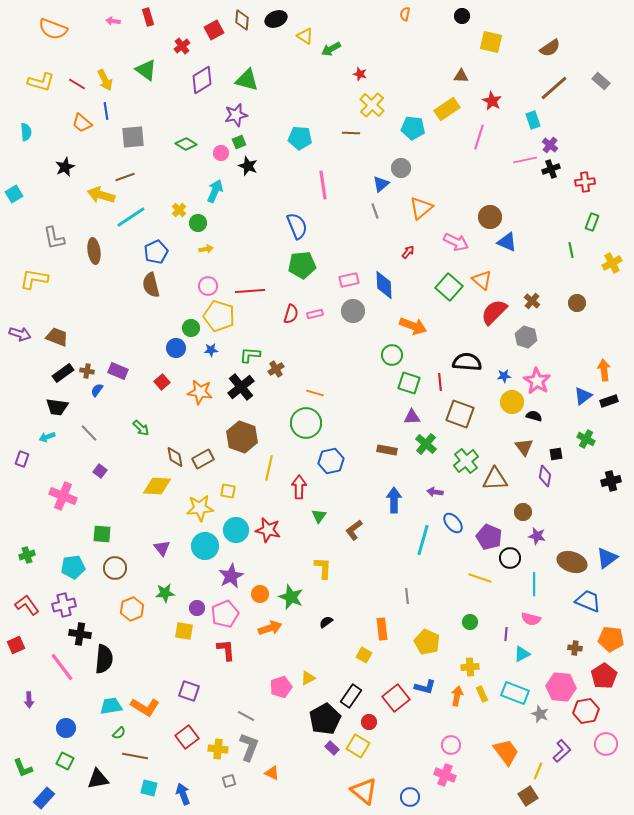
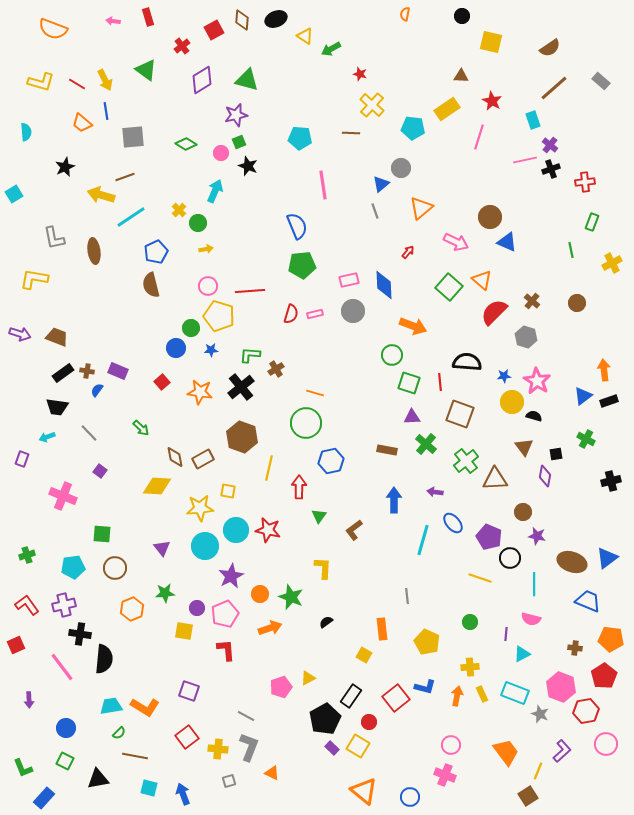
pink hexagon at (561, 687): rotated 16 degrees clockwise
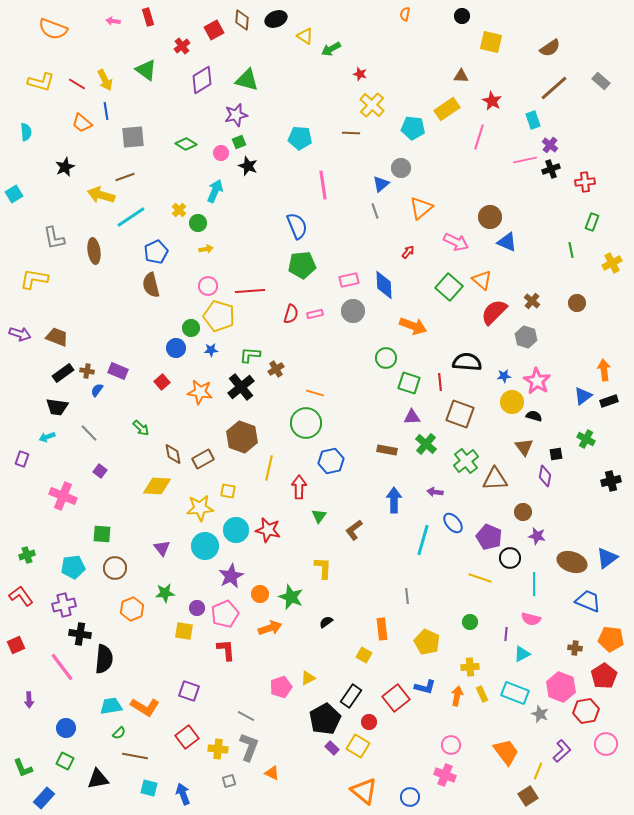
green circle at (392, 355): moved 6 px left, 3 px down
brown diamond at (175, 457): moved 2 px left, 3 px up
red L-shape at (27, 605): moved 6 px left, 9 px up
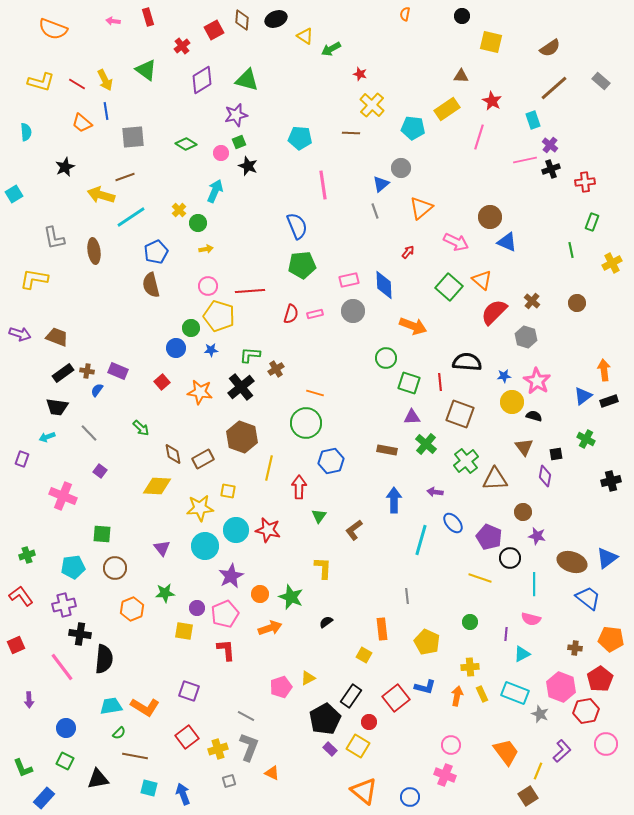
cyan line at (423, 540): moved 2 px left
blue trapezoid at (588, 601): moved 3 px up; rotated 16 degrees clockwise
red pentagon at (604, 676): moved 4 px left, 3 px down
purple rectangle at (332, 748): moved 2 px left, 1 px down
yellow cross at (218, 749): rotated 24 degrees counterclockwise
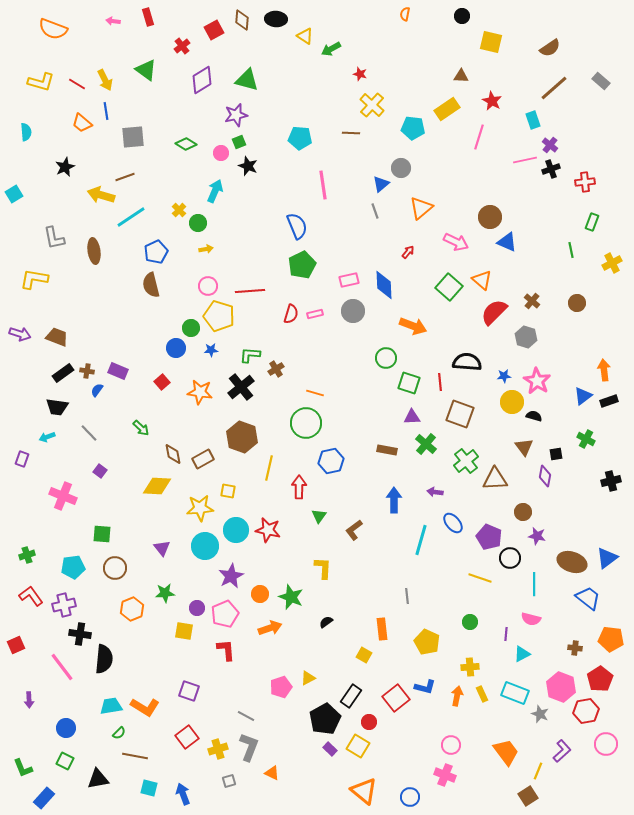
black ellipse at (276, 19): rotated 25 degrees clockwise
green pentagon at (302, 265): rotated 20 degrees counterclockwise
red L-shape at (21, 596): moved 10 px right
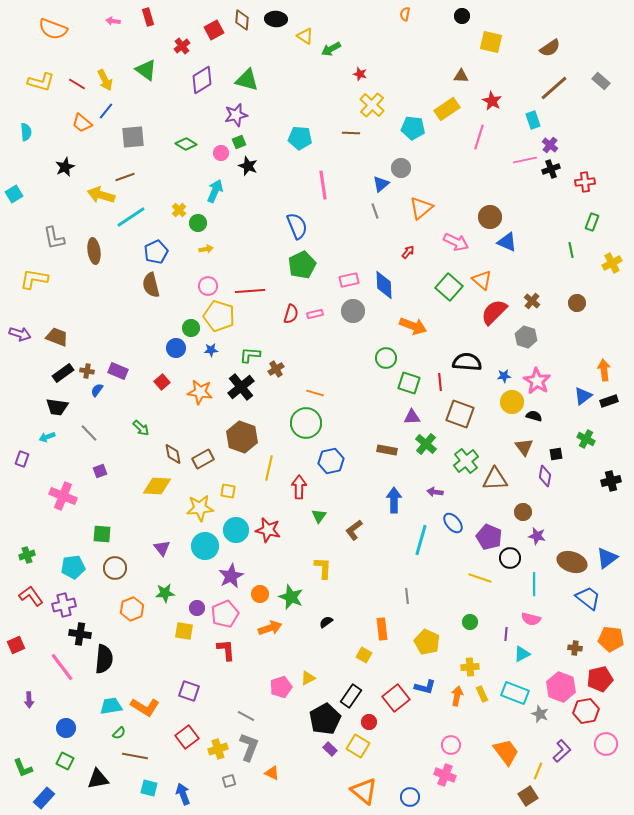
blue line at (106, 111): rotated 48 degrees clockwise
purple square at (100, 471): rotated 32 degrees clockwise
red pentagon at (600, 679): rotated 20 degrees clockwise
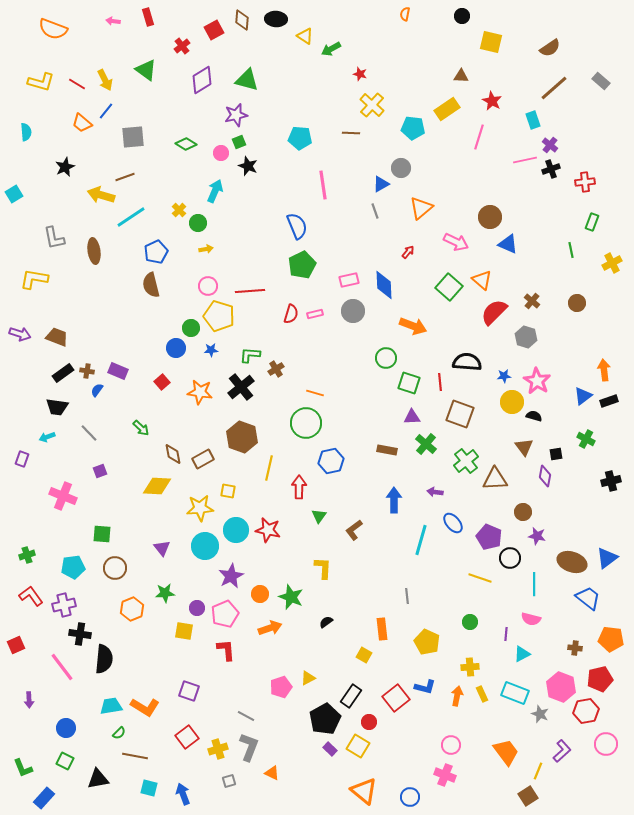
blue triangle at (381, 184): rotated 12 degrees clockwise
blue triangle at (507, 242): moved 1 px right, 2 px down
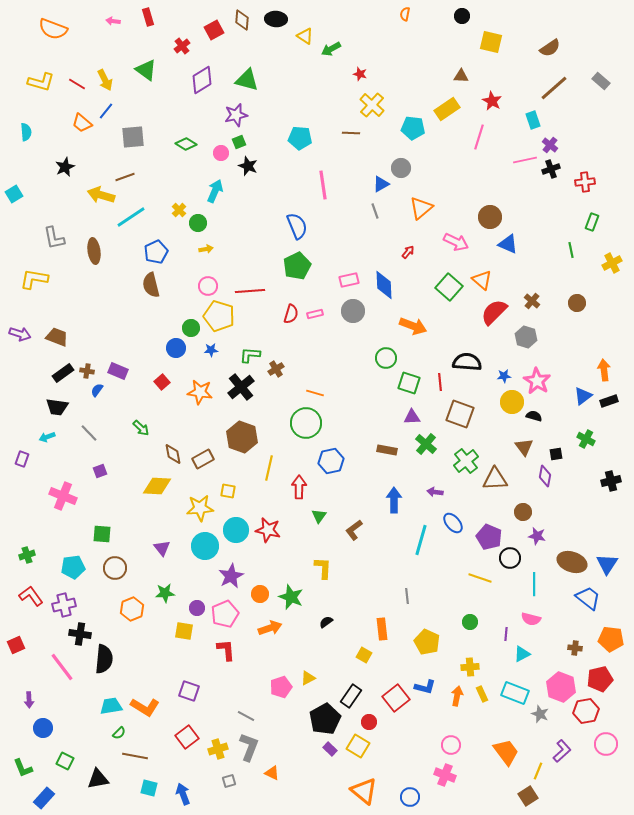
green pentagon at (302, 265): moved 5 px left, 1 px down
blue triangle at (607, 558): moved 6 px down; rotated 20 degrees counterclockwise
blue circle at (66, 728): moved 23 px left
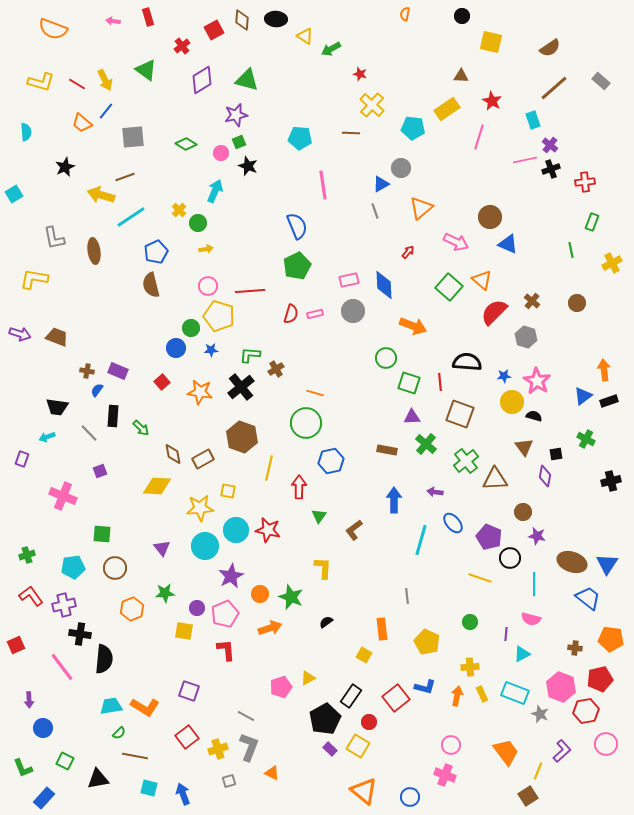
black rectangle at (63, 373): moved 50 px right, 43 px down; rotated 50 degrees counterclockwise
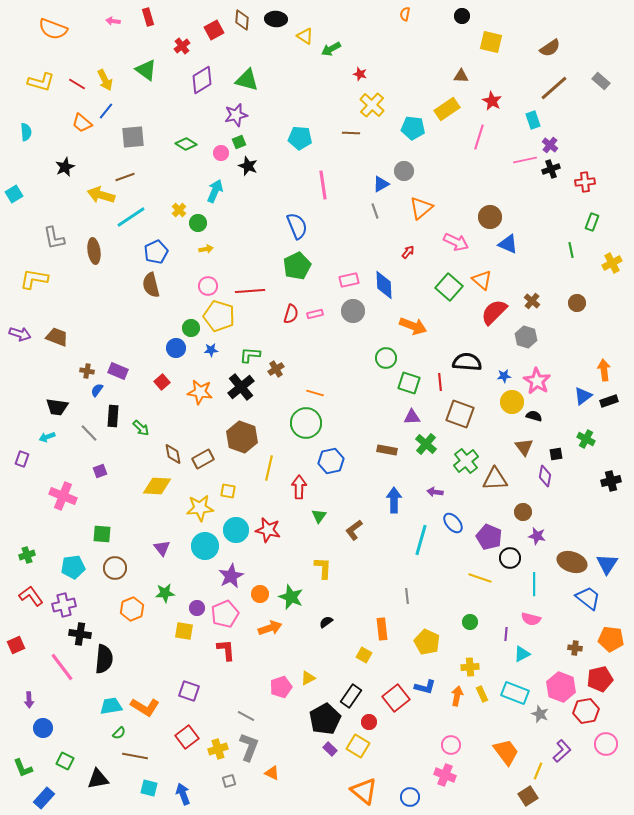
gray circle at (401, 168): moved 3 px right, 3 px down
